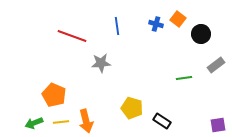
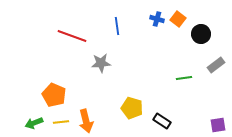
blue cross: moved 1 px right, 5 px up
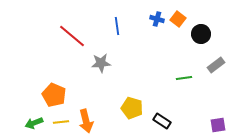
red line: rotated 20 degrees clockwise
